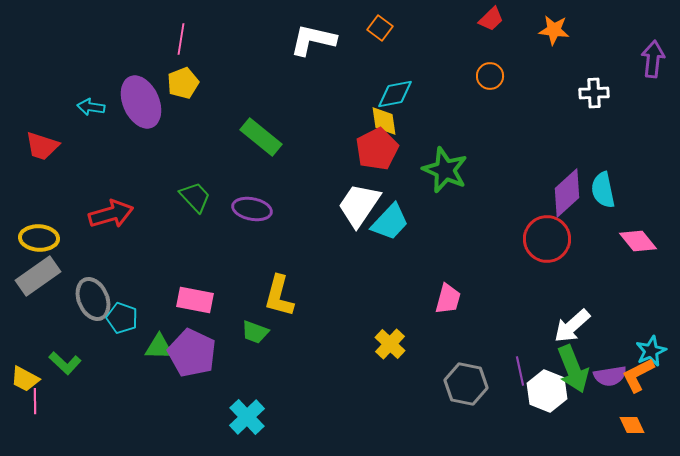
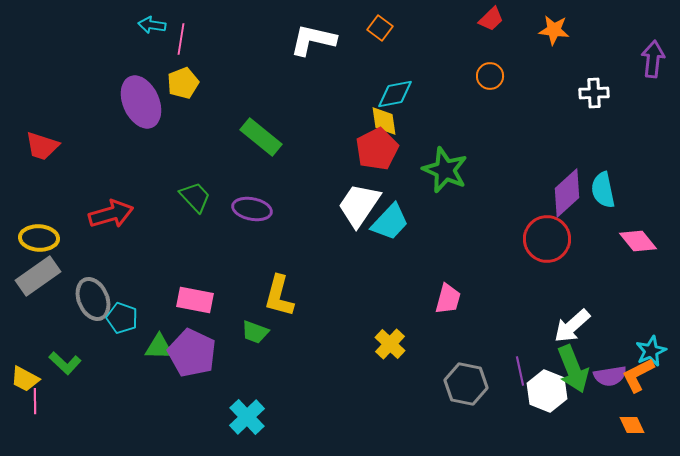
cyan arrow at (91, 107): moved 61 px right, 82 px up
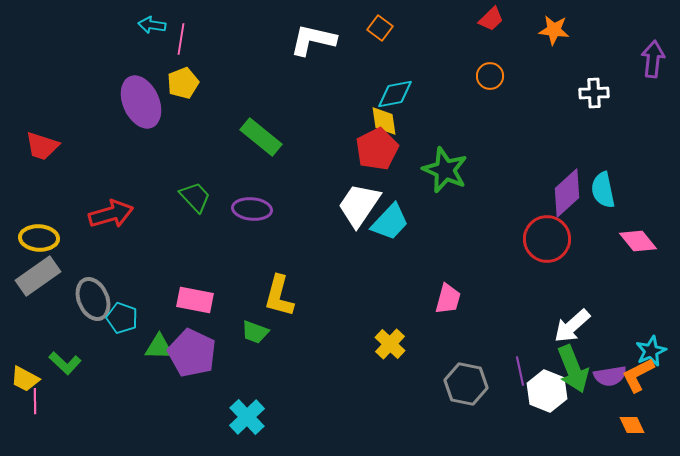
purple ellipse at (252, 209): rotated 6 degrees counterclockwise
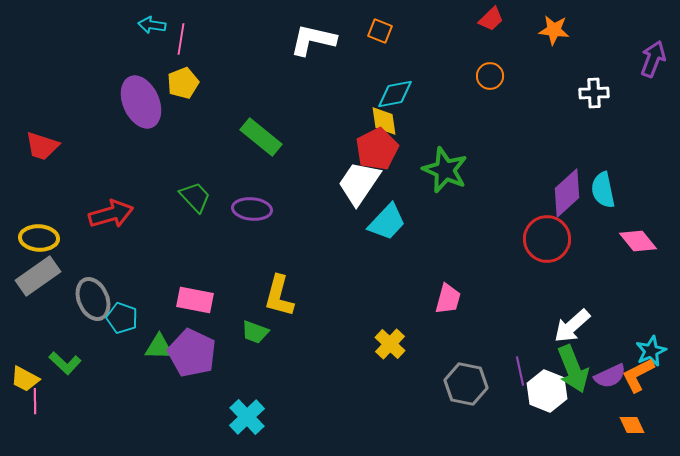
orange square at (380, 28): moved 3 px down; rotated 15 degrees counterclockwise
purple arrow at (653, 59): rotated 15 degrees clockwise
white trapezoid at (359, 205): moved 22 px up
cyan trapezoid at (390, 222): moved 3 px left
purple semicircle at (610, 376): rotated 16 degrees counterclockwise
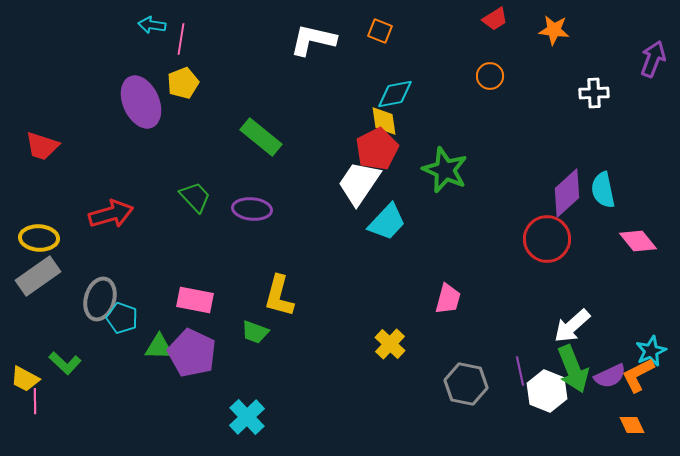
red trapezoid at (491, 19): moved 4 px right; rotated 12 degrees clockwise
gray ellipse at (93, 299): moved 7 px right; rotated 39 degrees clockwise
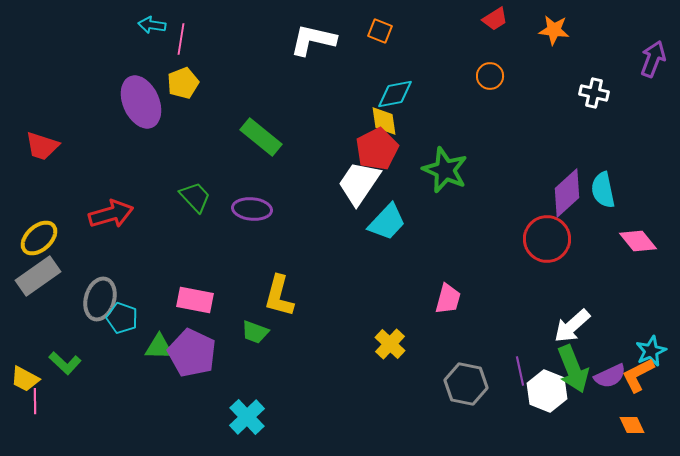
white cross at (594, 93): rotated 16 degrees clockwise
yellow ellipse at (39, 238): rotated 45 degrees counterclockwise
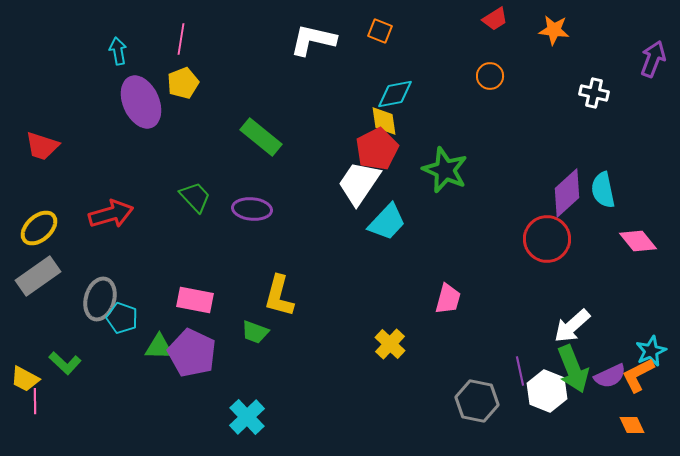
cyan arrow at (152, 25): moved 34 px left, 26 px down; rotated 72 degrees clockwise
yellow ellipse at (39, 238): moved 10 px up
gray hexagon at (466, 384): moved 11 px right, 17 px down
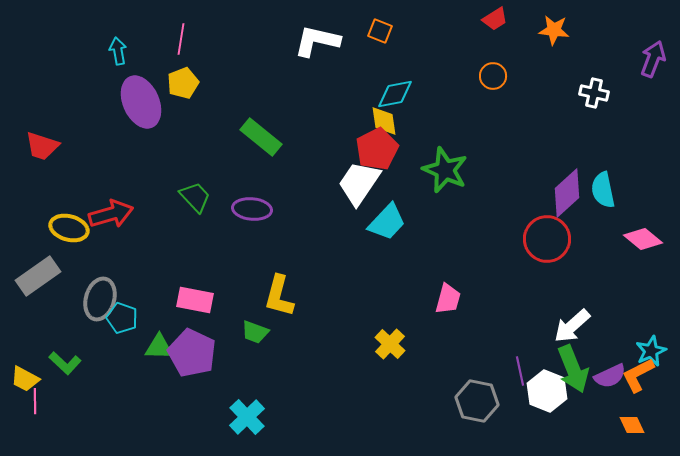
white L-shape at (313, 40): moved 4 px right, 1 px down
orange circle at (490, 76): moved 3 px right
yellow ellipse at (39, 228): moved 30 px right; rotated 57 degrees clockwise
pink diamond at (638, 241): moved 5 px right, 2 px up; rotated 12 degrees counterclockwise
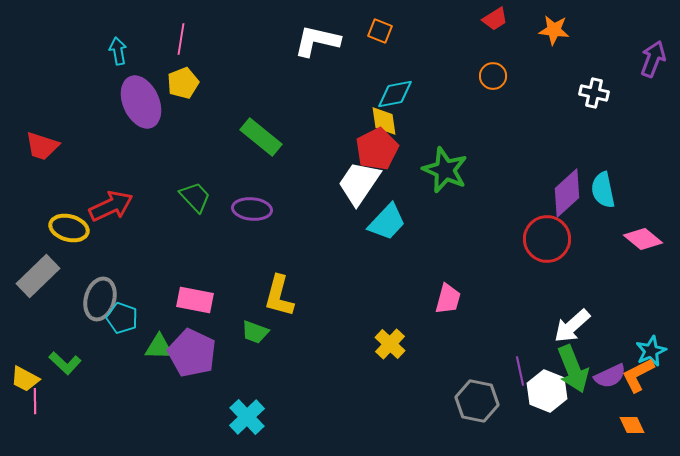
red arrow at (111, 214): moved 8 px up; rotated 9 degrees counterclockwise
gray rectangle at (38, 276): rotated 9 degrees counterclockwise
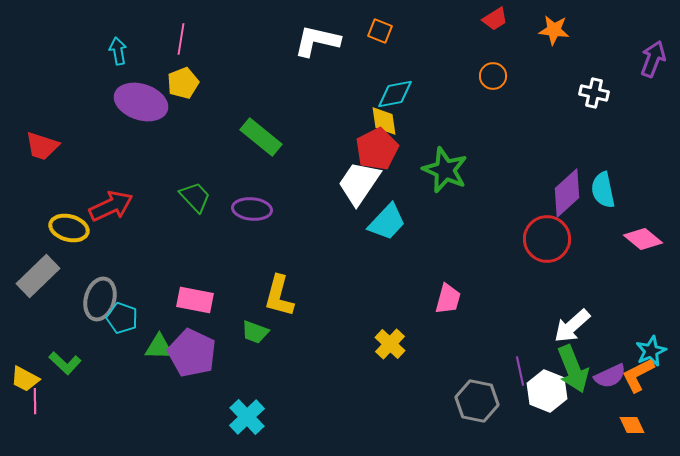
purple ellipse at (141, 102): rotated 48 degrees counterclockwise
